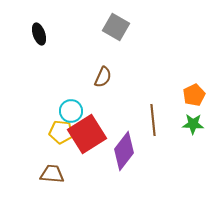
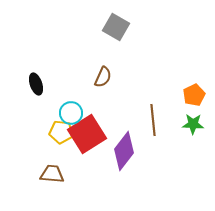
black ellipse: moved 3 px left, 50 px down
cyan circle: moved 2 px down
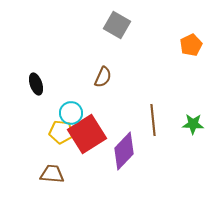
gray square: moved 1 px right, 2 px up
orange pentagon: moved 3 px left, 50 px up
purple diamond: rotated 6 degrees clockwise
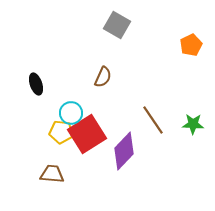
brown line: rotated 28 degrees counterclockwise
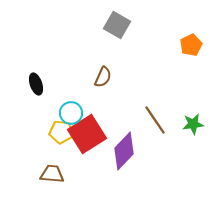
brown line: moved 2 px right
green star: rotated 10 degrees counterclockwise
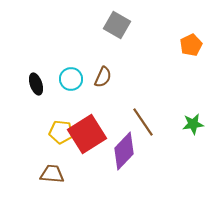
cyan circle: moved 34 px up
brown line: moved 12 px left, 2 px down
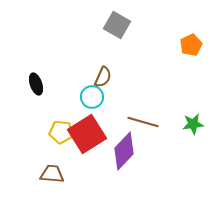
cyan circle: moved 21 px right, 18 px down
brown line: rotated 40 degrees counterclockwise
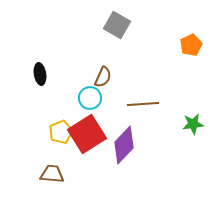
black ellipse: moved 4 px right, 10 px up; rotated 10 degrees clockwise
cyan circle: moved 2 px left, 1 px down
brown line: moved 18 px up; rotated 20 degrees counterclockwise
yellow pentagon: rotated 30 degrees counterclockwise
purple diamond: moved 6 px up
